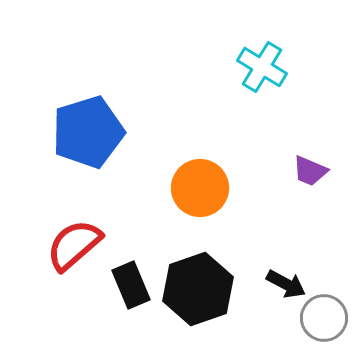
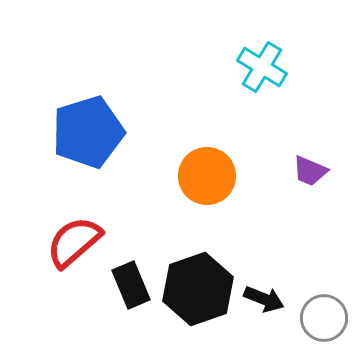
orange circle: moved 7 px right, 12 px up
red semicircle: moved 3 px up
black arrow: moved 22 px left, 15 px down; rotated 6 degrees counterclockwise
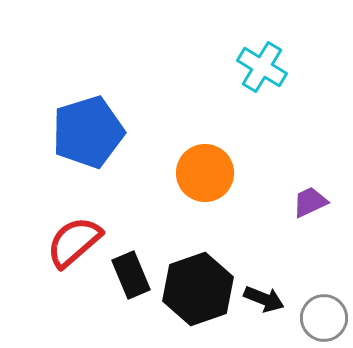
purple trapezoid: moved 31 px down; rotated 132 degrees clockwise
orange circle: moved 2 px left, 3 px up
black rectangle: moved 10 px up
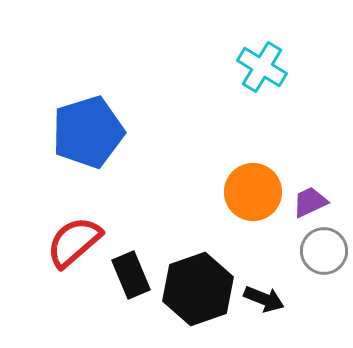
orange circle: moved 48 px right, 19 px down
gray circle: moved 67 px up
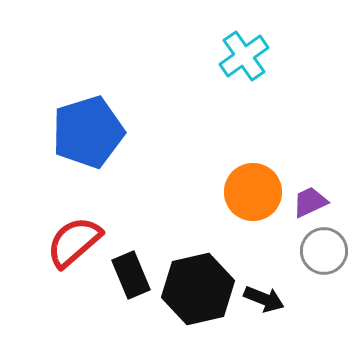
cyan cross: moved 18 px left, 11 px up; rotated 24 degrees clockwise
black hexagon: rotated 6 degrees clockwise
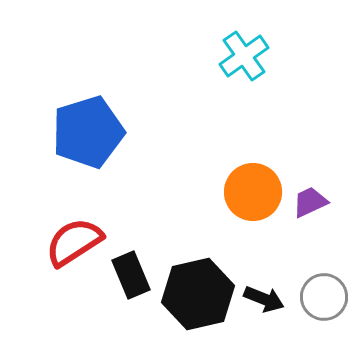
red semicircle: rotated 8 degrees clockwise
gray circle: moved 46 px down
black hexagon: moved 5 px down
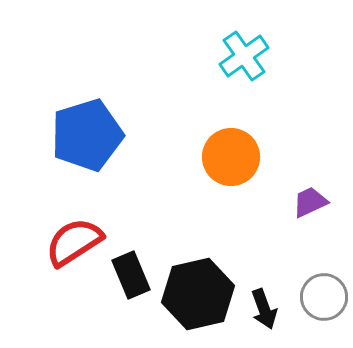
blue pentagon: moved 1 px left, 3 px down
orange circle: moved 22 px left, 35 px up
black arrow: moved 10 px down; rotated 48 degrees clockwise
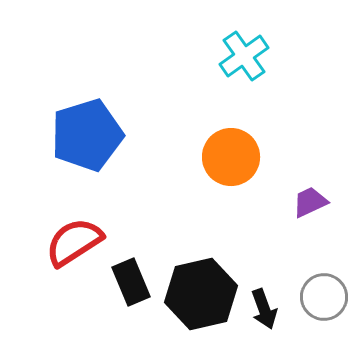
black rectangle: moved 7 px down
black hexagon: moved 3 px right
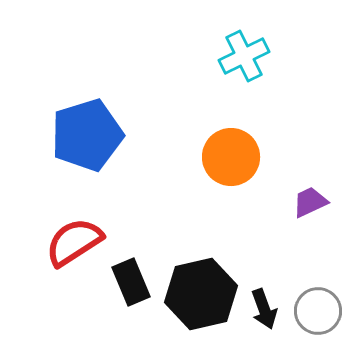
cyan cross: rotated 9 degrees clockwise
gray circle: moved 6 px left, 14 px down
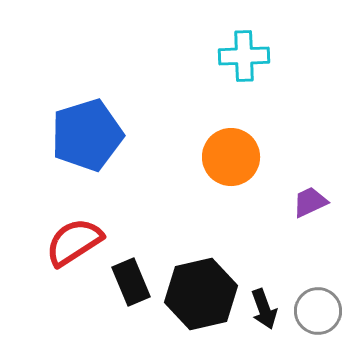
cyan cross: rotated 24 degrees clockwise
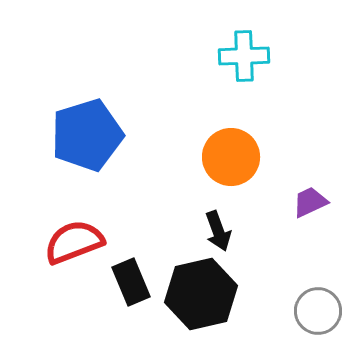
red semicircle: rotated 12 degrees clockwise
black arrow: moved 46 px left, 78 px up
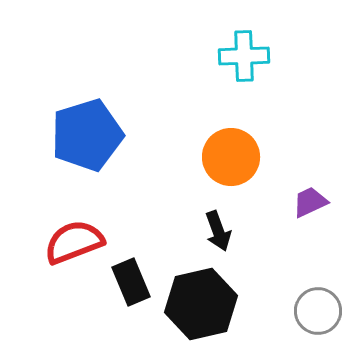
black hexagon: moved 10 px down
